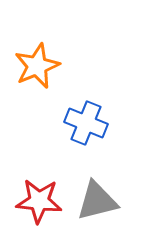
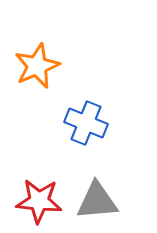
gray triangle: rotated 9 degrees clockwise
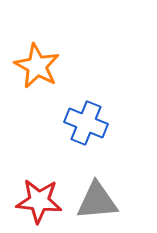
orange star: rotated 21 degrees counterclockwise
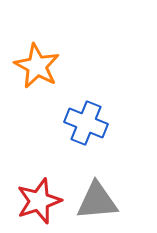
red star: rotated 24 degrees counterclockwise
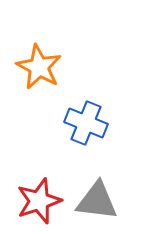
orange star: moved 2 px right, 1 px down
gray triangle: rotated 12 degrees clockwise
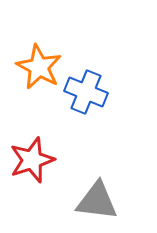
blue cross: moved 31 px up
red star: moved 7 px left, 41 px up
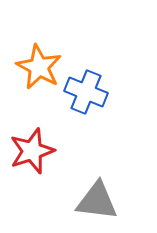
red star: moved 9 px up
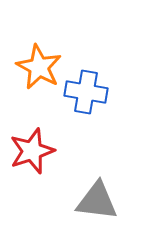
blue cross: rotated 12 degrees counterclockwise
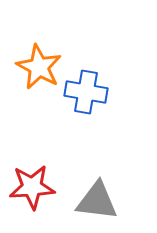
red star: moved 36 px down; rotated 15 degrees clockwise
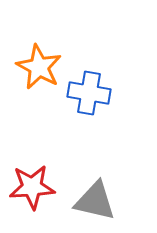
blue cross: moved 3 px right, 1 px down
gray triangle: moved 2 px left; rotated 6 degrees clockwise
